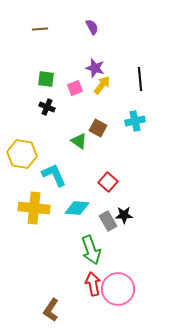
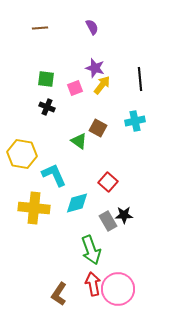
brown line: moved 1 px up
cyan diamond: moved 5 px up; rotated 20 degrees counterclockwise
brown L-shape: moved 8 px right, 16 px up
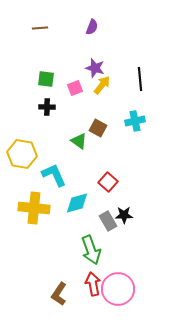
purple semicircle: rotated 49 degrees clockwise
black cross: rotated 21 degrees counterclockwise
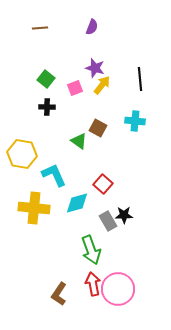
green square: rotated 30 degrees clockwise
cyan cross: rotated 18 degrees clockwise
red square: moved 5 px left, 2 px down
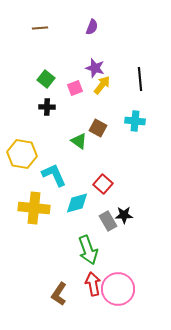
green arrow: moved 3 px left
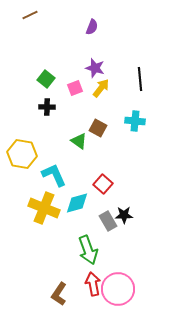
brown line: moved 10 px left, 13 px up; rotated 21 degrees counterclockwise
yellow arrow: moved 1 px left, 3 px down
yellow cross: moved 10 px right; rotated 16 degrees clockwise
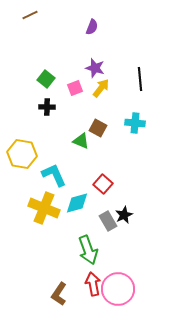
cyan cross: moved 2 px down
green triangle: moved 2 px right; rotated 12 degrees counterclockwise
black star: rotated 24 degrees counterclockwise
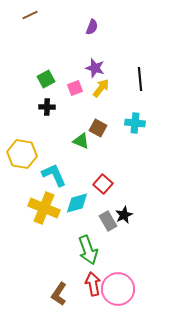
green square: rotated 24 degrees clockwise
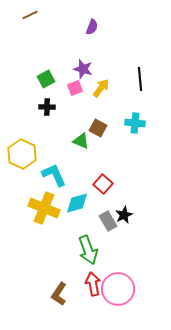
purple star: moved 12 px left, 1 px down
yellow hexagon: rotated 16 degrees clockwise
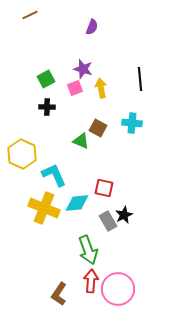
yellow arrow: rotated 48 degrees counterclockwise
cyan cross: moved 3 px left
red square: moved 1 px right, 4 px down; rotated 30 degrees counterclockwise
cyan diamond: rotated 10 degrees clockwise
red arrow: moved 2 px left, 3 px up; rotated 15 degrees clockwise
